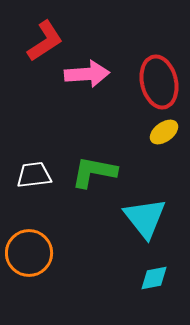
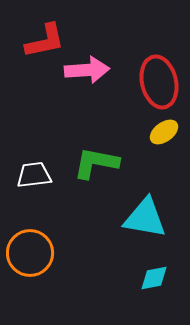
red L-shape: rotated 21 degrees clockwise
pink arrow: moved 4 px up
green L-shape: moved 2 px right, 9 px up
cyan triangle: rotated 42 degrees counterclockwise
orange circle: moved 1 px right
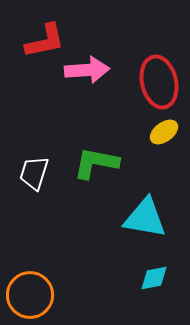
white trapezoid: moved 2 px up; rotated 66 degrees counterclockwise
orange circle: moved 42 px down
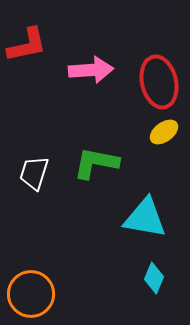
red L-shape: moved 18 px left, 4 px down
pink arrow: moved 4 px right
cyan diamond: rotated 56 degrees counterclockwise
orange circle: moved 1 px right, 1 px up
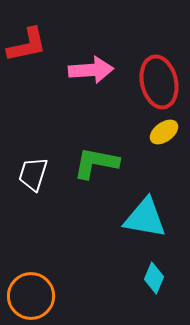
white trapezoid: moved 1 px left, 1 px down
orange circle: moved 2 px down
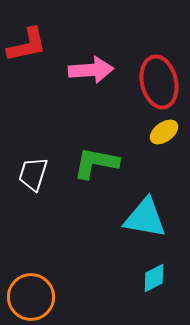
cyan diamond: rotated 40 degrees clockwise
orange circle: moved 1 px down
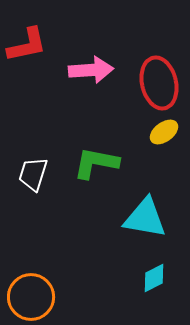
red ellipse: moved 1 px down
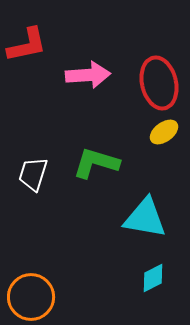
pink arrow: moved 3 px left, 5 px down
green L-shape: rotated 6 degrees clockwise
cyan diamond: moved 1 px left
